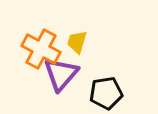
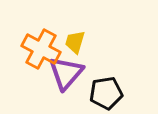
yellow trapezoid: moved 2 px left
purple triangle: moved 5 px right, 1 px up
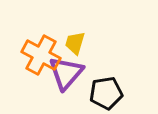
yellow trapezoid: moved 1 px down
orange cross: moved 6 px down
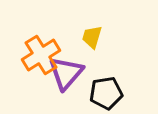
yellow trapezoid: moved 17 px right, 6 px up
orange cross: rotated 30 degrees clockwise
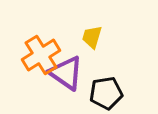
purple triangle: rotated 36 degrees counterclockwise
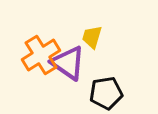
purple triangle: moved 2 px right, 10 px up
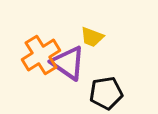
yellow trapezoid: rotated 85 degrees counterclockwise
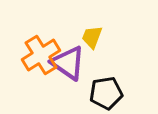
yellow trapezoid: rotated 90 degrees clockwise
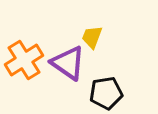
orange cross: moved 17 px left, 5 px down
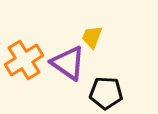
black pentagon: rotated 12 degrees clockwise
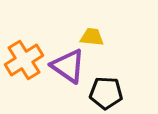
yellow trapezoid: rotated 75 degrees clockwise
purple triangle: moved 3 px down
